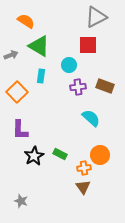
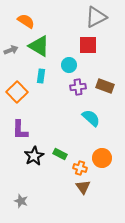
gray arrow: moved 5 px up
orange circle: moved 2 px right, 3 px down
orange cross: moved 4 px left; rotated 24 degrees clockwise
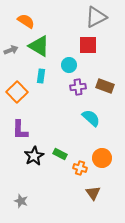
brown triangle: moved 10 px right, 6 px down
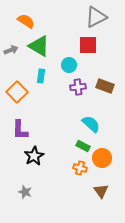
cyan semicircle: moved 6 px down
green rectangle: moved 23 px right, 8 px up
brown triangle: moved 8 px right, 2 px up
gray star: moved 4 px right, 9 px up
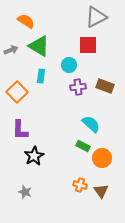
orange cross: moved 17 px down
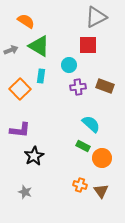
orange square: moved 3 px right, 3 px up
purple L-shape: rotated 85 degrees counterclockwise
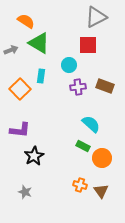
green triangle: moved 3 px up
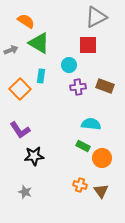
cyan semicircle: rotated 36 degrees counterclockwise
purple L-shape: rotated 50 degrees clockwise
black star: rotated 24 degrees clockwise
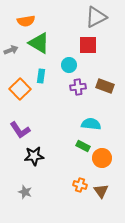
orange semicircle: rotated 138 degrees clockwise
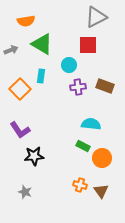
green triangle: moved 3 px right, 1 px down
